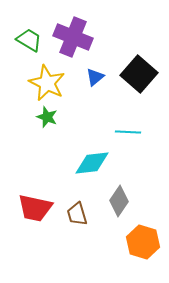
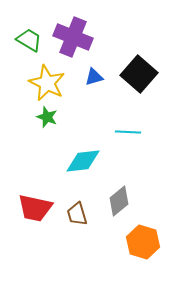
blue triangle: moved 1 px left; rotated 24 degrees clockwise
cyan diamond: moved 9 px left, 2 px up
gray diamond: rotated 16 degrees clockwise
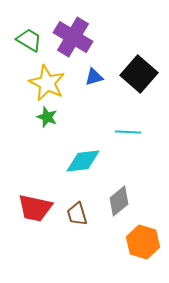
purple cross: rotated 9 degrees clockwise
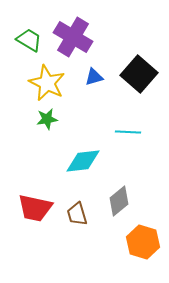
green star: moved 2 px down; rotated 30 degrees counterclockwise
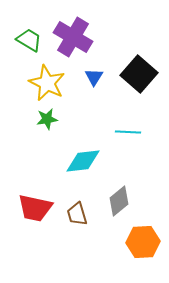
blue triangle: rotated 42 degrees counterclockwise
orange hexagon: rotated 20 degrees counterclockwise
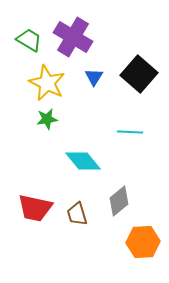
cyan line: moved 2 px right
cyan diamond: rotated 57 degrees clockwise
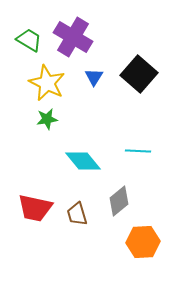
cyan line: moved 8 px right, 19 px down
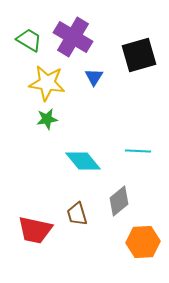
black square: moved 19 px up; rotated 33 degrees clockwise
yellow star: rotated 18 degrees counterclockwise
red trapezoid: moved 22 px down
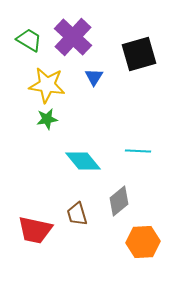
purple cross: rotated 12 degrees clockwise
black square: moved 1 px up
yellow star: moved 2 px down
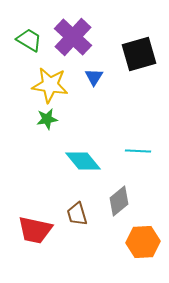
yellow star: moved 3 px right
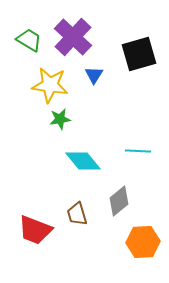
blue triangle: moved 2 px up
green star: moved 13 px right
red trapezoid: rotated 9 degrees clockwise
